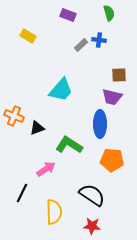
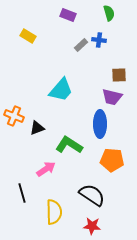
black line: rotated 42 degrees counterclockwise
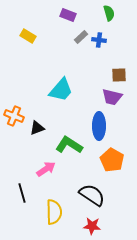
gray rectangle: moved 8 px up
blue ellipse: moved 1 px left, 2 px down
orange pentagon: rotated 25 degrees clockwise
